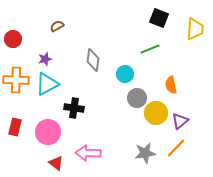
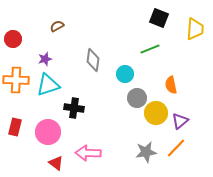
cyan triangle: moved 1 px right, 1 px down; rotated 10 degrees clockwise
gray star: moved 1 px right, 1 px up
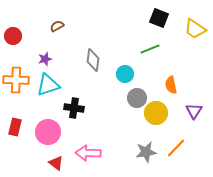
yellow trapezoid: rotated 120 degrees clockwise
red circle: moved 3 px up
purple triangle: moved 14 px right, 10 px up; rotated 18 degrees counterclockwise
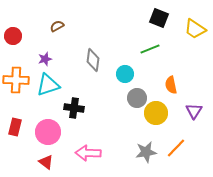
red triangle: moved 10 px left, 1 px up
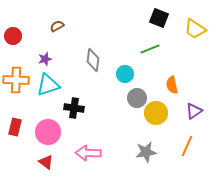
orange semicircle: moved 1 px right
purple triangle: rotated 24 degrees clockwise
orange line: moved 11 px right, 2 px up; rotated 20 degrees counterclockwise
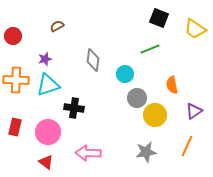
yellow circle: moved 1 px left, 2 px down
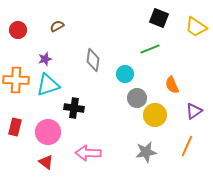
yellow trapezoid: moved 1 px right, 2 px up
red circle: moved 5 px right, 6 px up
orange semicircle: rotated 12 degrees counterclockwise
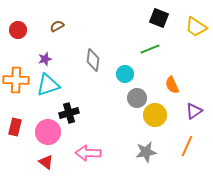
black cross: moved 5 px left, 5 px down; rotated 24 degrees counterclockwise
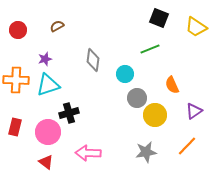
orange line: rotated 20 degrees clockwise
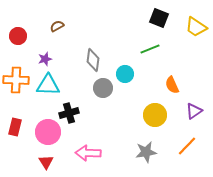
red circle: moved 6 px down
cyan triangle: rotated 20 degrees clockwise
gray circle: moved 34 px left, 10 px up
red triangle: rotated 21 degrees clockwise
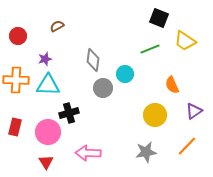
yellow trapezoid: moved 11 px left, 14 px down
